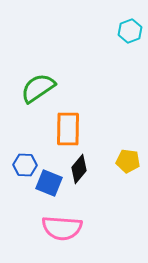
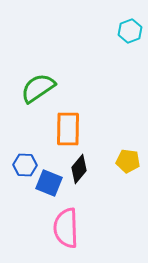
pink semicircle: moved 4 px right; rotated 84 degrees clockwise
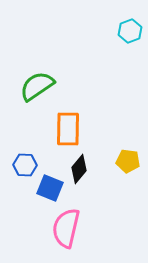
green semicircle: moved 1 px left, 2 px up
blue square: moved 1 px right, 5 px down
pink semicircle: rotated 15 degrees clockwise
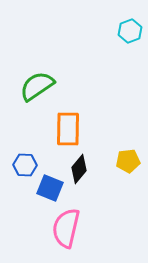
yellow pentagon: rotated 15 degrees counterclockwise
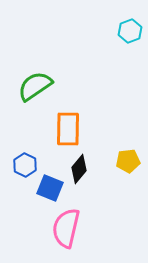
green semicircle: moved 2 px left
blue hexagon: rotated 25 degrees clockwise
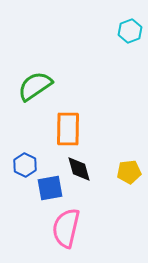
yellow pentagon: moved 1 px right, 11 px down
black diamond: rotated 56 degrees counterclockwise
blue square: rotated 32 degrees counterclockwise
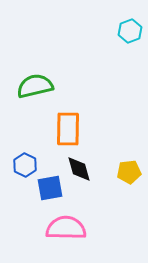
green semicircle: rotated 21 degrees clockwise
pink semicircle: rotated 78 degrees clockwise
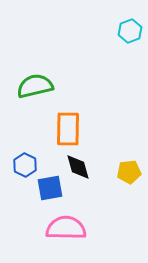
black diamond: moved 1 px left, 2 px up
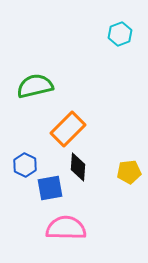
cyan hexagon: moved 10 px left, 3 px down
orange rectangle: rotated 44 degrees clockwise
black diamond: rotated 20 degrees clockwise
